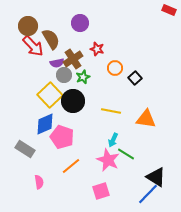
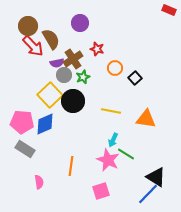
pink pentagon: moved 40 px left, 15 px up; rotated 15 degrees counterclockwise
orange line: rotated 42 degrees counterclockwise
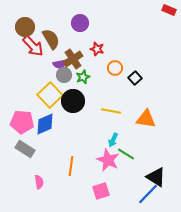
brown circle: moved 3 px left, 1 px down
purple semicircle: moved 3 px right, 1 px down
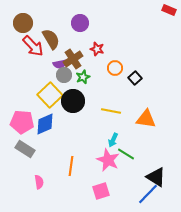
brown circle: moved 2 px left, 4 px up
